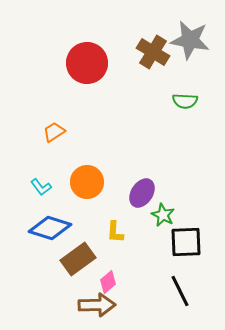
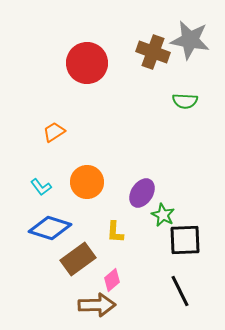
brown cross: rotated 12 degrees counterclockwise
black square: moved 1 px left, 2 px up
pink diamond: moved 4 px right, 2 px up
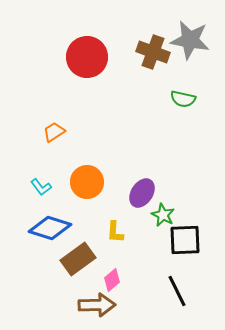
red circle: moved 6 px up
green semicircle: moved 2 px left, 2 px up; rotated 10 degrees clockwise
black line: moved 3 px left
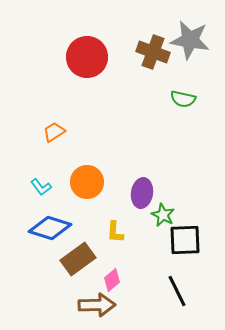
purple ellipse: rotated 24 degrees counterclockwise
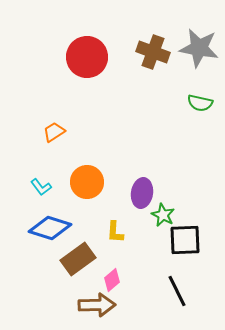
gray star: moved 9 px right, 8 px down
green semicircle: moved 17 px right, 4 px down
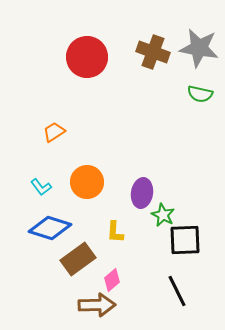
green semicircle: moved 9 px up
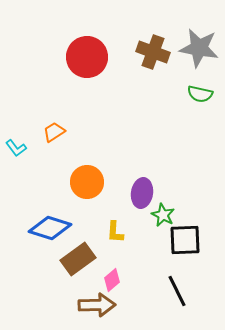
cyan L-shape: moved 25 px left, 39 px up
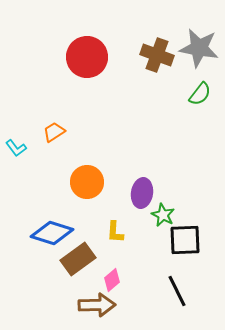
brown cross: moved 4 px right, 3 px down
green semicircle: rotated 65 degrees counterclockwise
blue diamond: moved 2 px right, 5 px down
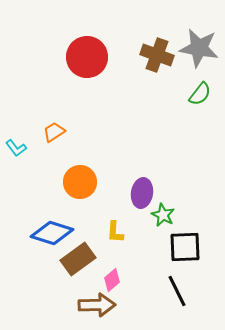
orange circle: moved 7 px left
black square: moved 7 px down
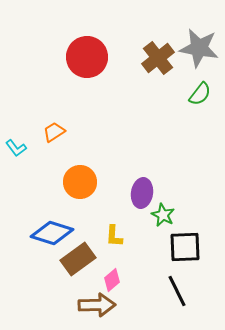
brown cross: moved 1 px right, 3 px down; rotated 32 degrees clockwise
yellow L-shape: moved 1 px left, 4 px down
